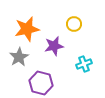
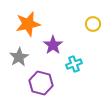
yellow circle: moved 19 px right
orange star: moved 1 px right, 5 px up
purple star: moved 1 px left, 1 px up; rotated 24 degrees counterclockwise
cyan cross: moved 10 px left
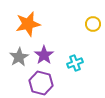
purple star: moved 9 px left, 10 px down
cyan cross: moved 1 px right, 1 px up
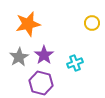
yellow circle: moved 1 px left, 1 px up
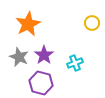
orange star: rotated 15 degrees counterclockwise
gray star: rotated 18 degrees counterclockwise
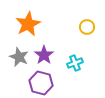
yellow circle: moved 5 px left, 4 px down
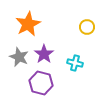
purple star: moved 1 px up
cyan cross: rotated 35 degrees clockwise
